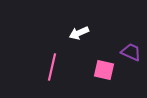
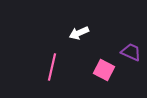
pink square: rotated 15 degrees clockwise
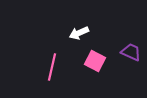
pink square: moved 9 px left, 9 px up
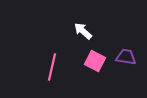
white arrow: moved 4 px right, 2 px up; rotated 66 degrees clockwise
purple trapezoid: moved 5 px left, 5 px down; rotated 15 degrees counterclockwise
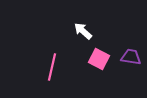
purple trapezoid: moved 5 px right
pink square: moved 4 px right, 2 px up
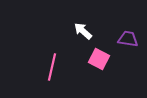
purple trapezoid: moved 3 px left, 18 px up
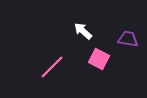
pink line: rotated 32 degrees clockwise
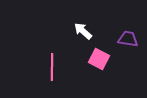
pink line: rotated 44 degrees counterclockwise
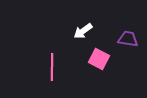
white arrow: rotated 78 degrees counterclockwise
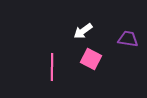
pink square: moved 8 px left
